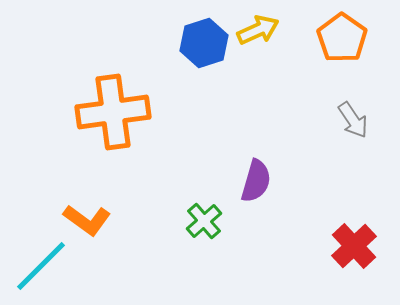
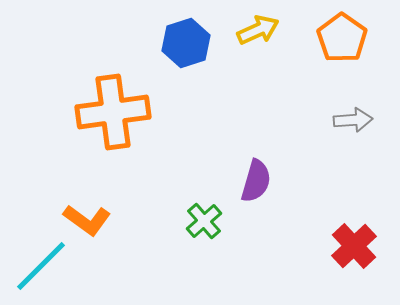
blue hexagon: moved 18 px left
gray arrow: rotated 60 degrees counterclockwise
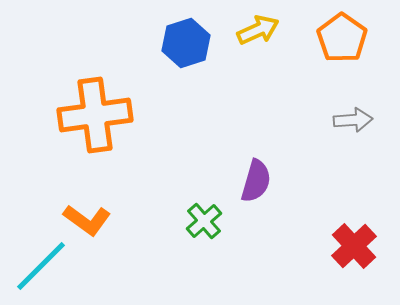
orange cross: moved 18 px left, 3 px down
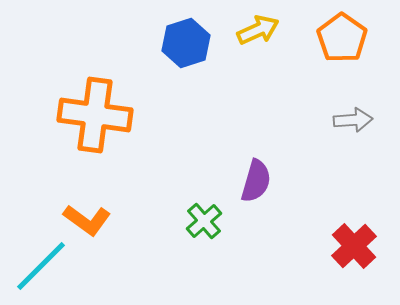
orange cross: rotated 16 degrees clockwise
